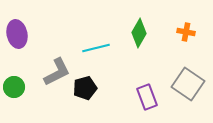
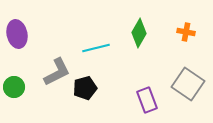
purple rectangle: moved 3 px down
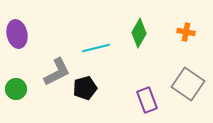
green circle: moved 2 px right, 2 px down
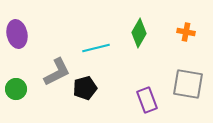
gray square: rotated 24 degrees counterclockwise
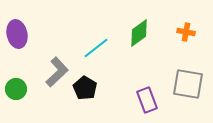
green diamond: rotated 24 degrees clockwise
cyan line: rotated 24 degrees counterclockwise
gray L-shape: rotated 16 degrees counterclockwise
black pentagon: rotated 25 degrees counterclockwise
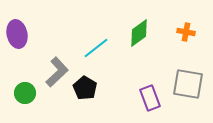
green circle: moved 9 px right, 4 px down
purple rectangle: moved 3 px right, 2 px up
